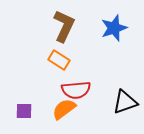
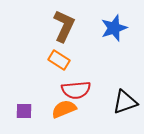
orange semicircle: rotated 15 degrees clockwise
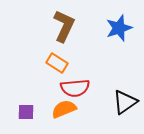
blue star: moved 5 px right
orange rectangle: moved 2 px left, 3 px down
red semicircle: moved 1 px left, 2 px up
black triangle: rotated 16 degrees counterclockwise
purple square: moved 2 px right, 1 px down
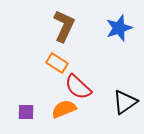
red semicircle: moved 3 px right, 1 px up; rotated 48 degrees clockwise
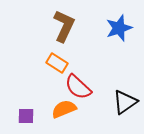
purple square: moved 4 px down
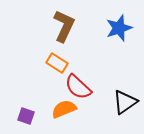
purple square: rotated 18 degrees clockwise
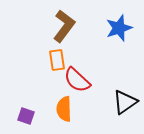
brown L-shape: rotated 12 degrees clockwise
orange rectangle: moved 3 px up; rotated 50 degrees clockwise
red semicircle: moved 1 px left, 7 px up
orange semicircle: rotated 70 degrees counterclockwise
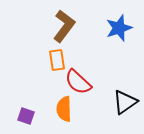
red semicircle: moved 1 px right, 2 px down
